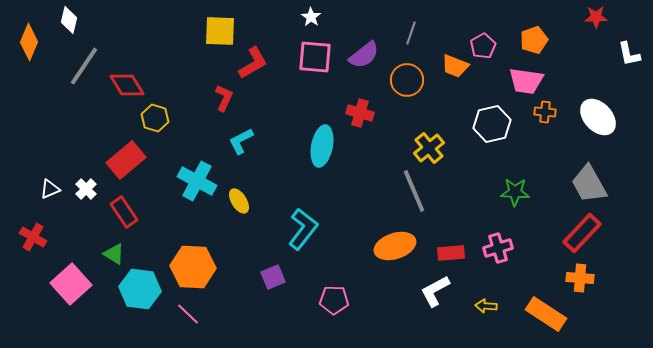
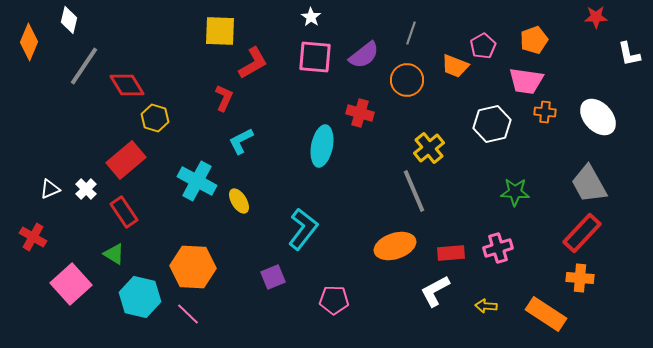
cyan hexagon at (140, 289): moved 8 px down; rotated 6 degrees clockwise
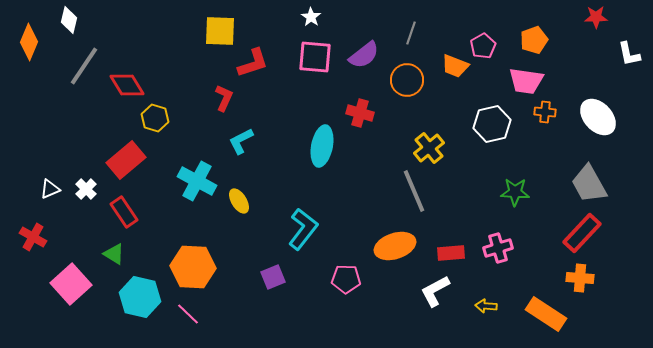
red L-shape at (253, 63): rotated 12 degrees clockwise
pink pentagon at (334, 300): moved 12 px right, 21 px up
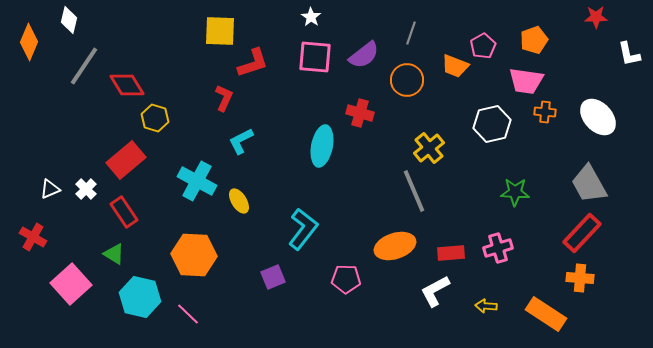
orange hexagon at (193, 267): moved 1 px right, 12 px up
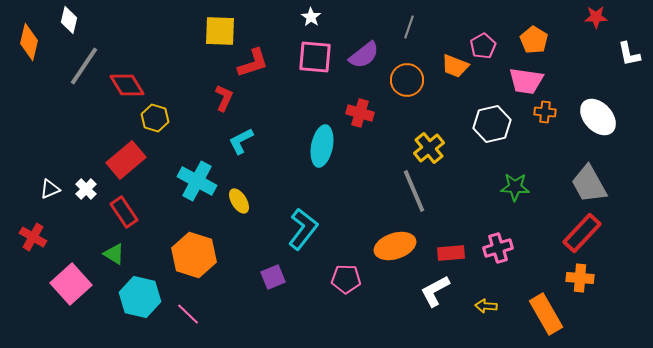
gray line at (411, 33): moved 2 px left, 6 px up
orange pentagon at (534, 40): rotated 20 degrees counterclockwise
orange diamond at (29, 42): rotated 9 degrees counterclockwise
green star at (515, 192): moved 5 px up
orange hexagon at (194, 255): rotated 15 degrees clockwise
orange rectangle at (546, 314): rotated 27 degrees clockwise
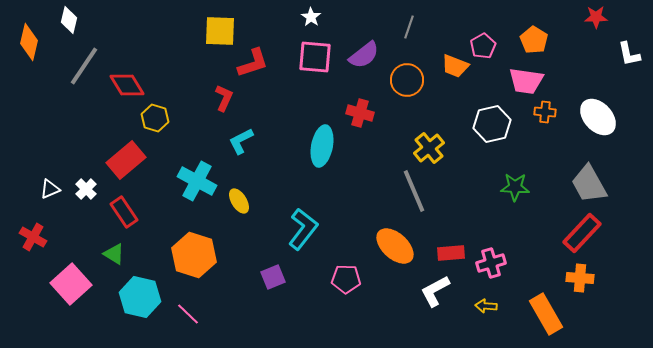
orange ellipse at (395, 246): rotated 60 degrees clockwise
pink cross at (498, 248): moved 7 px left, 15 px down
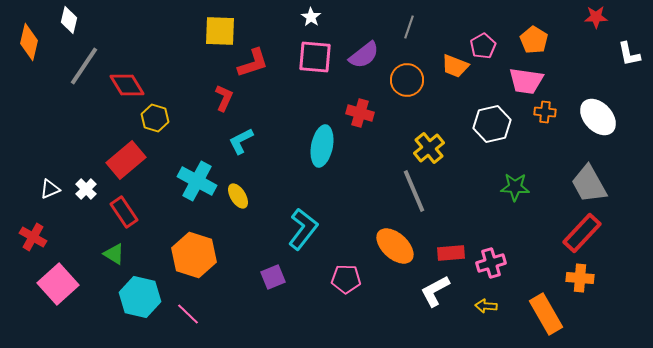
yellow ellipse at (239, 201): moved 1 px left, 5 px up
pink square at (71, 284): moved 13 px left
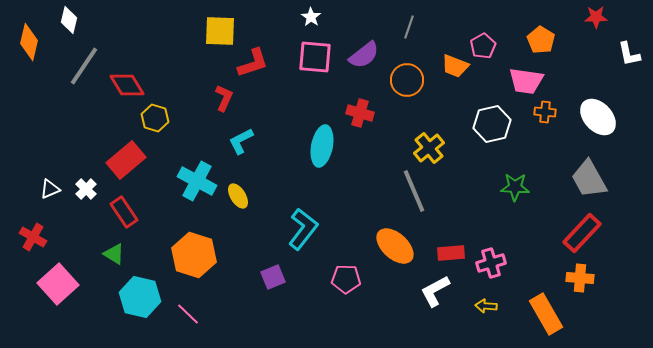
orange pentagon at (534, 40): moved 7 px right
gray trapezoid at (589, 184): moved 5 px up
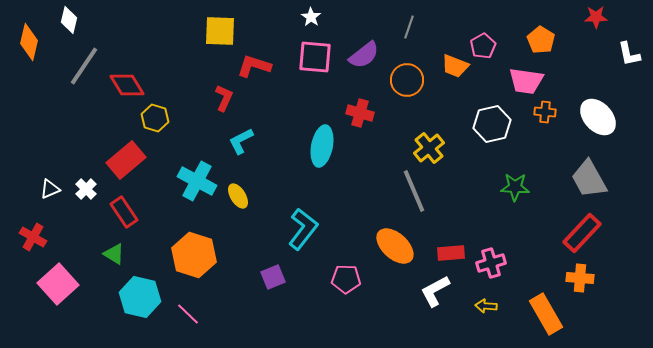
red L-shape at (253, 63): moved 1 px right, 3 px down; rotated 144 degrees counterclockwise
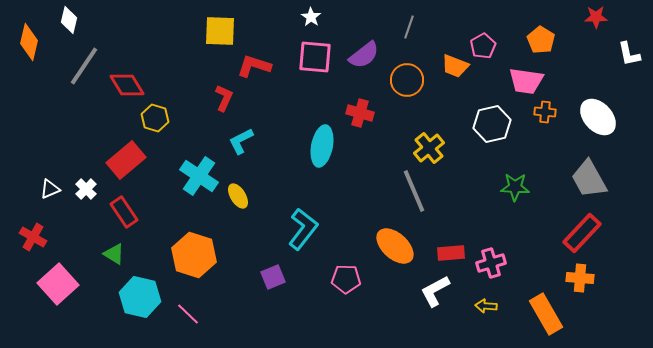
cyan cross at (197, 181): moved 2 px right, 5 px up; rotated 6 degrees clockwise
